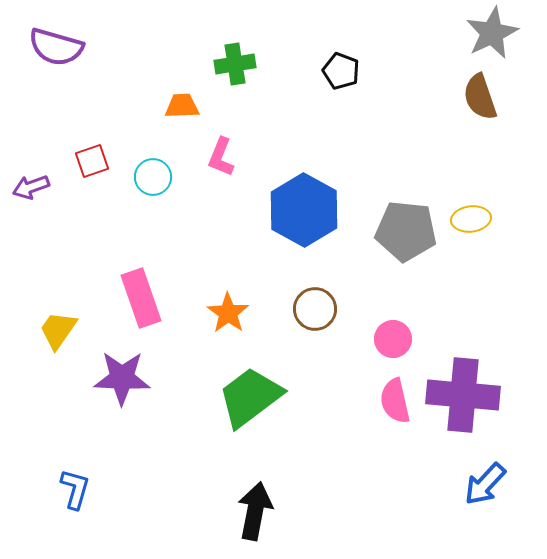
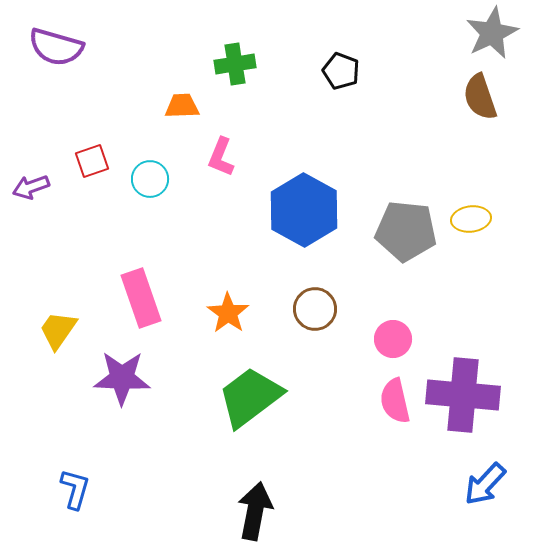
cyan circle: moved 3 px left, 2 px down
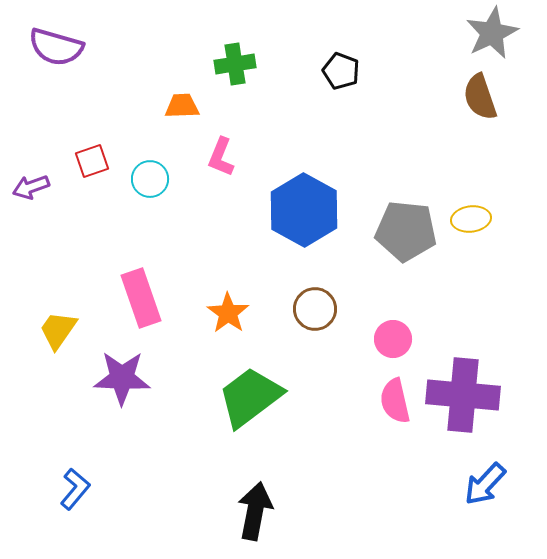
blue L-shape: rotated 24 degrees clockwise
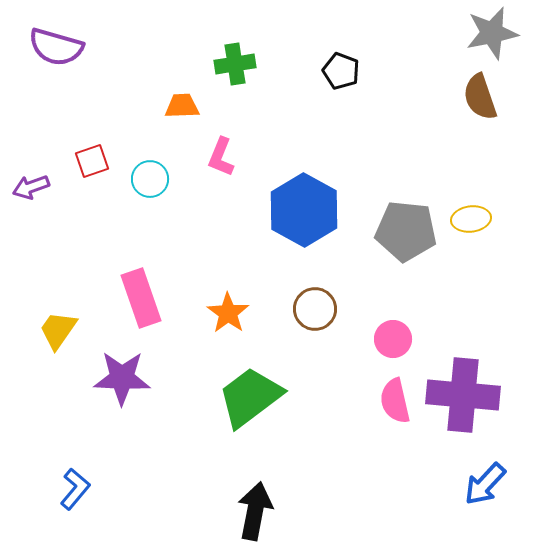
gray star: rotated 14 degrees clockwise
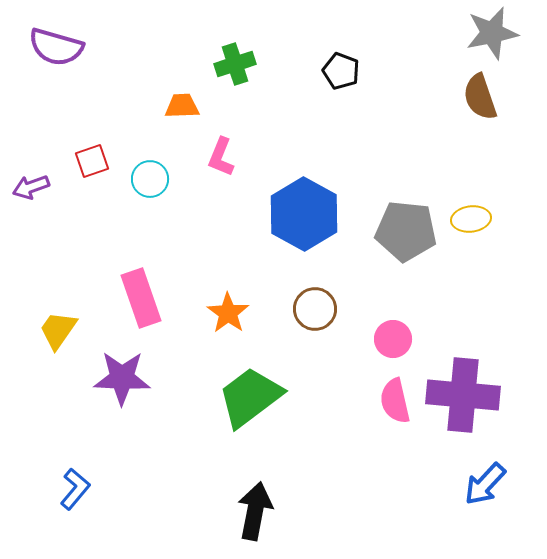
green cross: rotated 9 degrees counterclockwise
blue hexagon: moved 4 px down
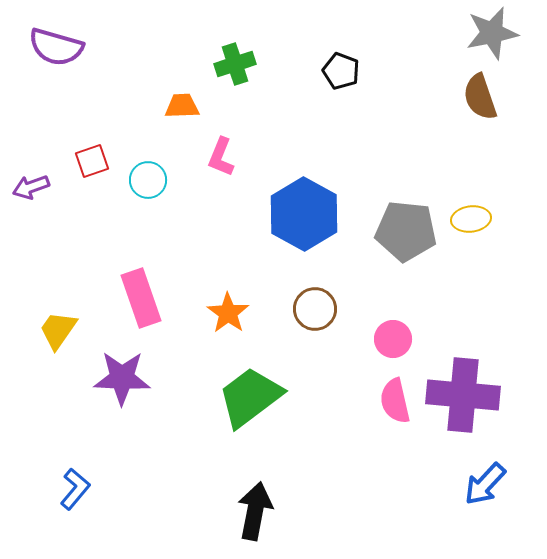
cyan circle: moved 2 px left, 1 px down
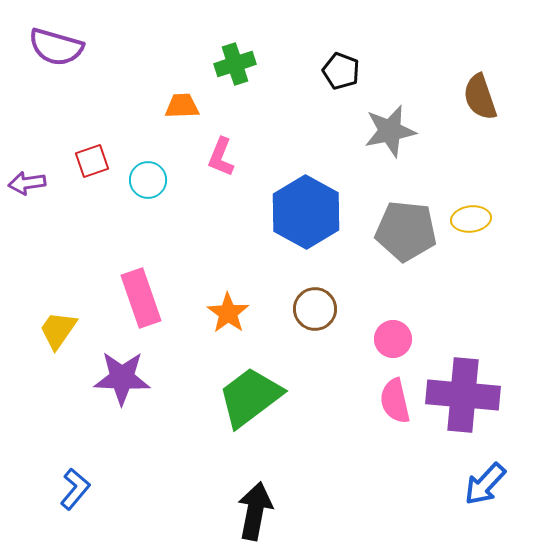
gray star: moved 102 px left, 98 px down
purple arrow: moved 4 px left, 4 px up; rotated 12 degrees clockwise
blue hexagon: moved 2 px right, 2 px up
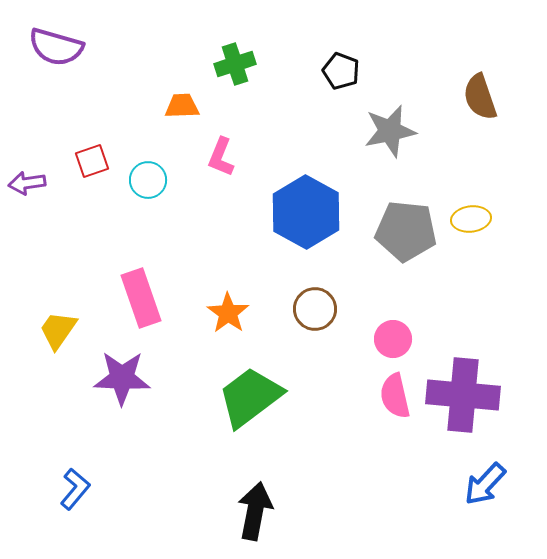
pink semicircle: moved 5 px up
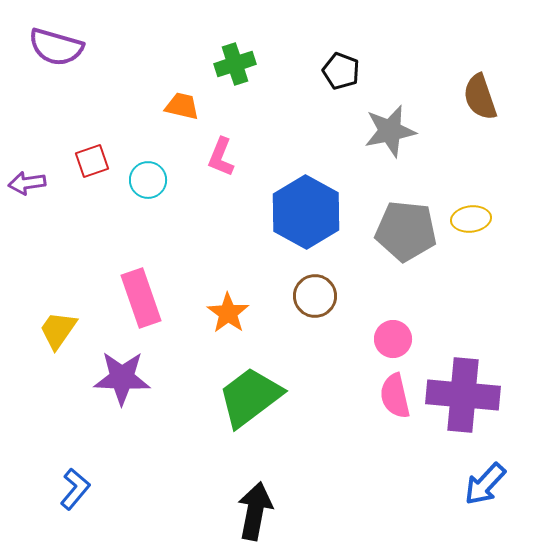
orange trapezoid: rotated 15 degrees clockwise
brown circle: moved 13 px up
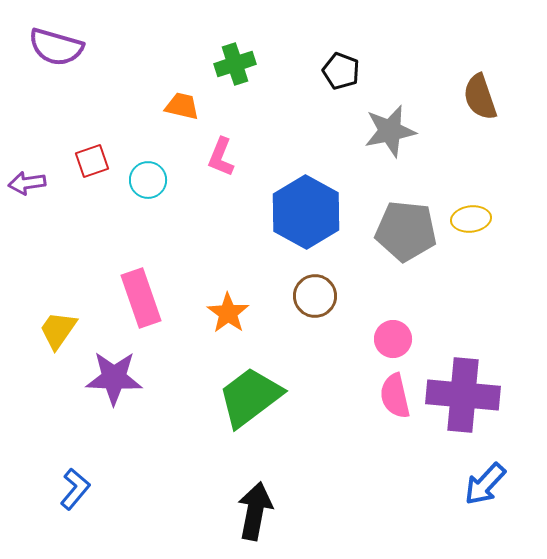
purple star: moved 8 px left
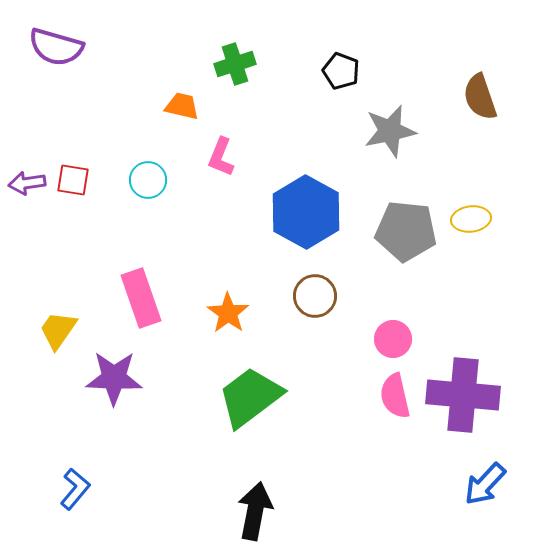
red square: moved 19 px left, 19 px down; rotated 28 degrees clockwise
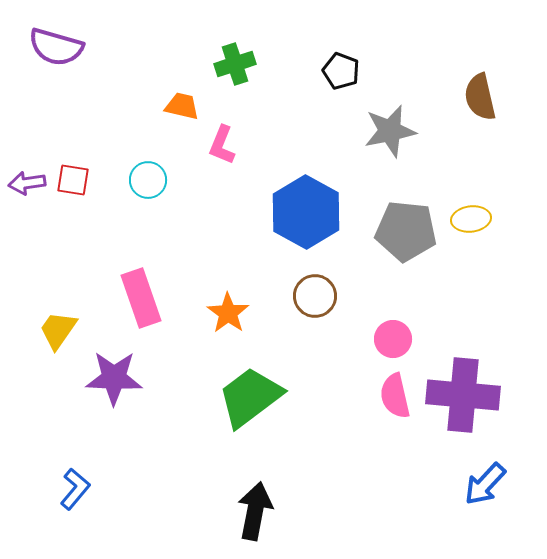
brown semicircle: rotated 6 degrees clockwise
pink L-shape: moved 1 px right, 12 px up
